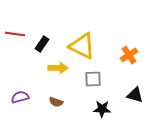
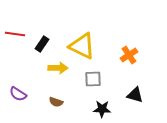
purple semicircle: moved 2 px left, 3 px up; rotated 132 degrees counterclockwise
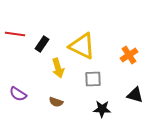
yellow arrow: rotated 72 degrees clockwise
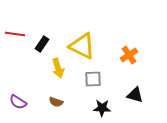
purple semicircle: moved 8 px down
black star: moved 1 px up
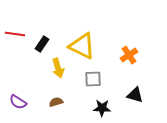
brown semicircle: rotated 144 degrees clockwise
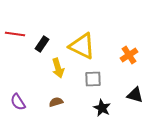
purple semicircle: rotated 24 degrees clockwise
black star: rotated 24 degrees clockwise
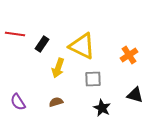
yellow arrow: rotated 36 degrees clockwise
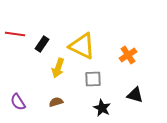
orange cross: moved 1 px left
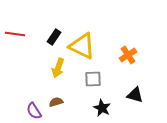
black rectangle: moved 12 px right, 7 px up
purple semicircle: moved 16 px right, 9 px down
